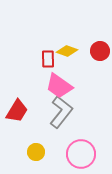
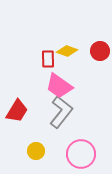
yellow circle: moved 1 px up
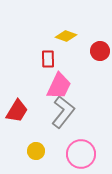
yellow diamond: moved 1 px left, 15 px up
pink trapezoid: rotated 100 degrees counterclockwise
gray L-shape: moved 2 px right
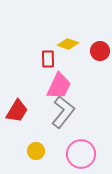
yellow diamond: moved 2 px right, 8 px down
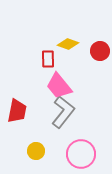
pink trapezoid: rotated 116 degrees clockwise
red trapezoid: rotated 20 degrees counterclockwise
